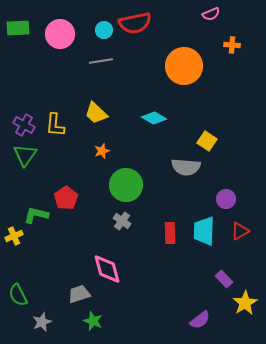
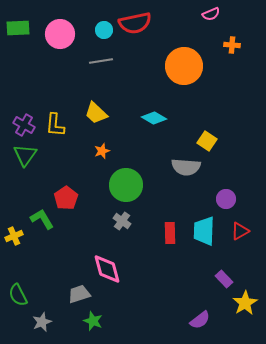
green L-shape: moved 6 px right, 4 px down; rotated 45 degrees clockwise
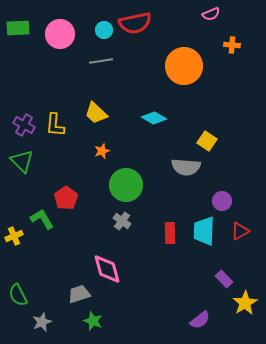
green triangle: moved 3 px left, 6 px down; rotated 20 degrees counterclockwise
purple circle: moved 4 px left, 2 px down
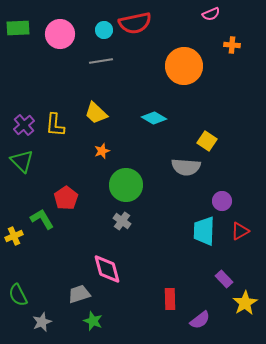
purple cross: rotated 20 degrees clockwise
red rectangle: moved 66 px down
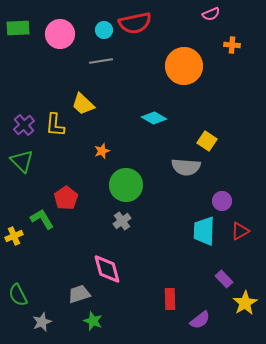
yellow trapezoid: moved 13 px left, 9 px up
gray cross: rotated 18 degrees clockwise
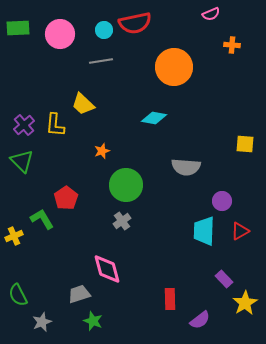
orange circle: moved 10 px left, 1 px down
cyan diamond: rotated 20 degrees counterclockwise
yellow square: moved 38 px right, 3 px down; rotated 30 degrees counterclockwise
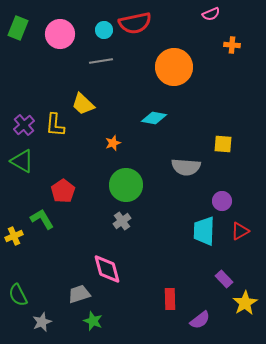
green rectangle: rotated 65 degrees counterclockwise
yellow square: moved 22 px left
orange star: moved 11 px right, 8 px up
green triangle: rotated 15 degrees counterclockwise
red pentagon: moved 3 px left, 7 px up
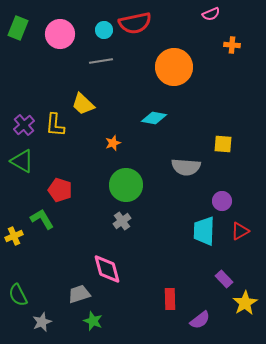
red pentagon: moved 3 px left, 1 px up; rotated 20 degrees counterclockwise
